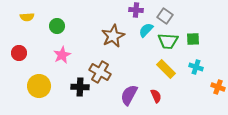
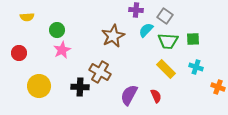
green circle: moved 4 px down
pink star: moved 5 px up
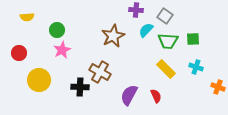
yellow circle: moved 6 px up
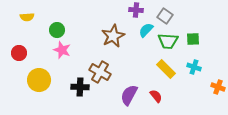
pink star: rotated 24 degrees counterclockwise
cyan cross: moved 2 px left
red semicircle: rotated 16 degrees counterclockwise
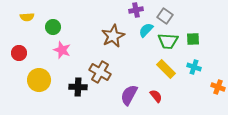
purple cross: rotated 16 degrees counterclockwise
green circle: moved 4 px left, 3 px up
black cross: moved 2 px left
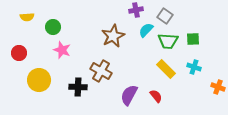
brown cross: moved 1 px right, 1 px up
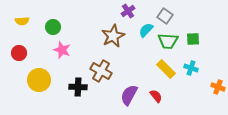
purple cross: moved 8 px left, 1 px down; rotated 24 degrees counterclockwise
yellow semicircle: moved 5 px left, 4 px down
cyan cross: moved 3 px left, 1 px down
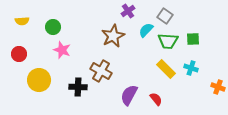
red circle: moved 1 px down
red semicircle: moved 3 px down
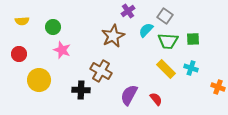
black cross: moved 3 px right, 3 px down
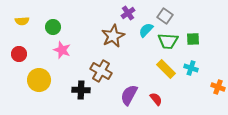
purple cross: moved 2 px down
